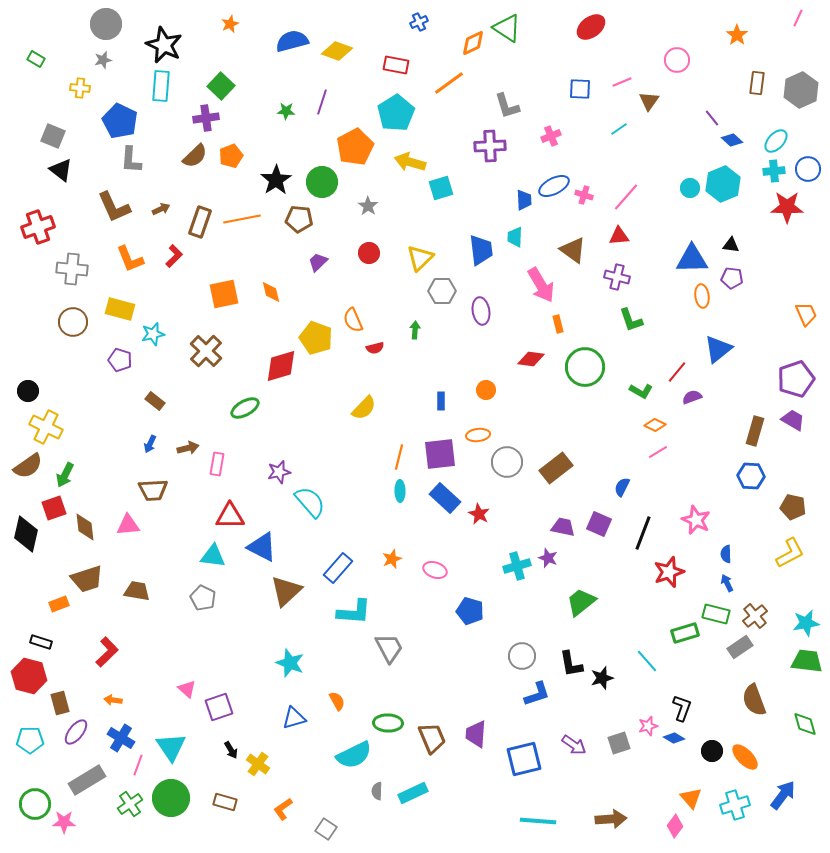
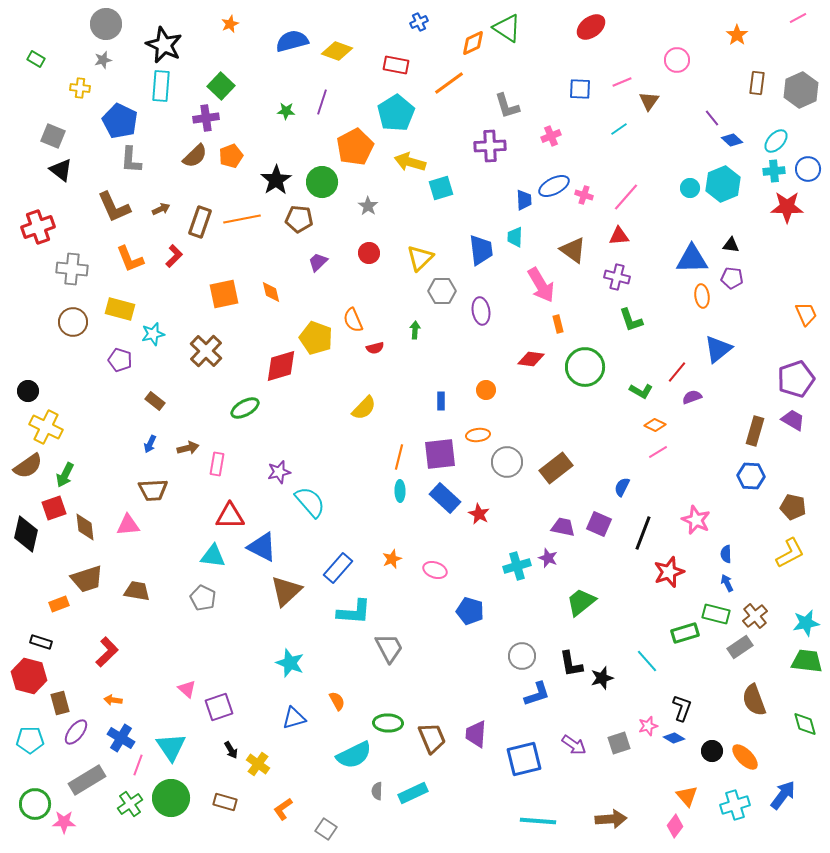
pink line at (798, 18): rotated 36 degrees clockwise
orange triangle at (691, 798): moved 4 px left, 2 px up
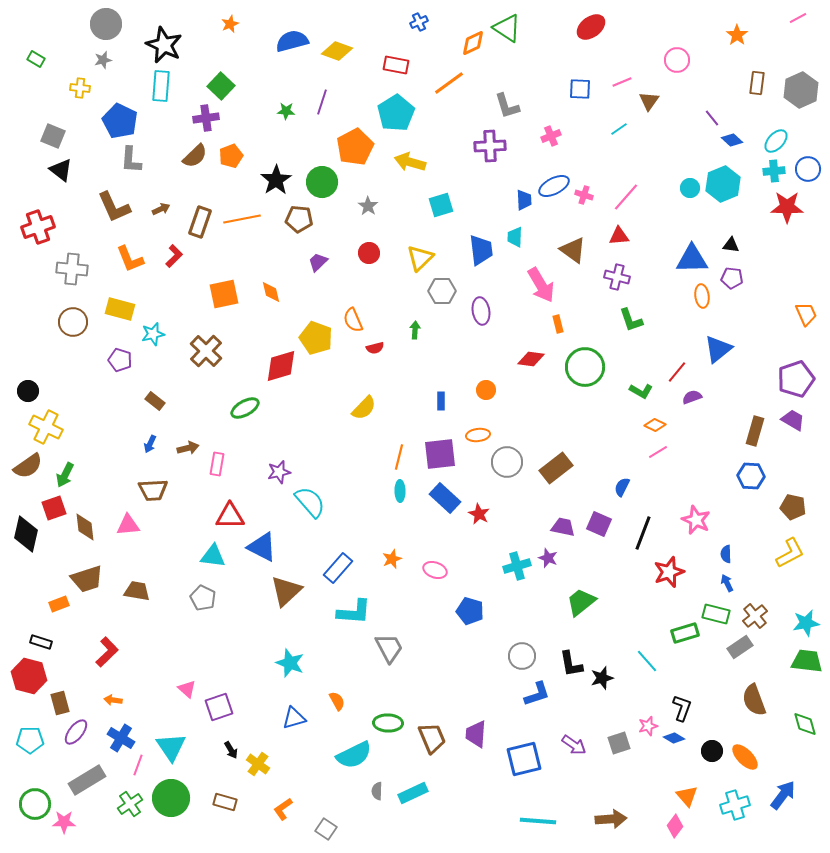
cyan square at (441, 188): moved 17 px down
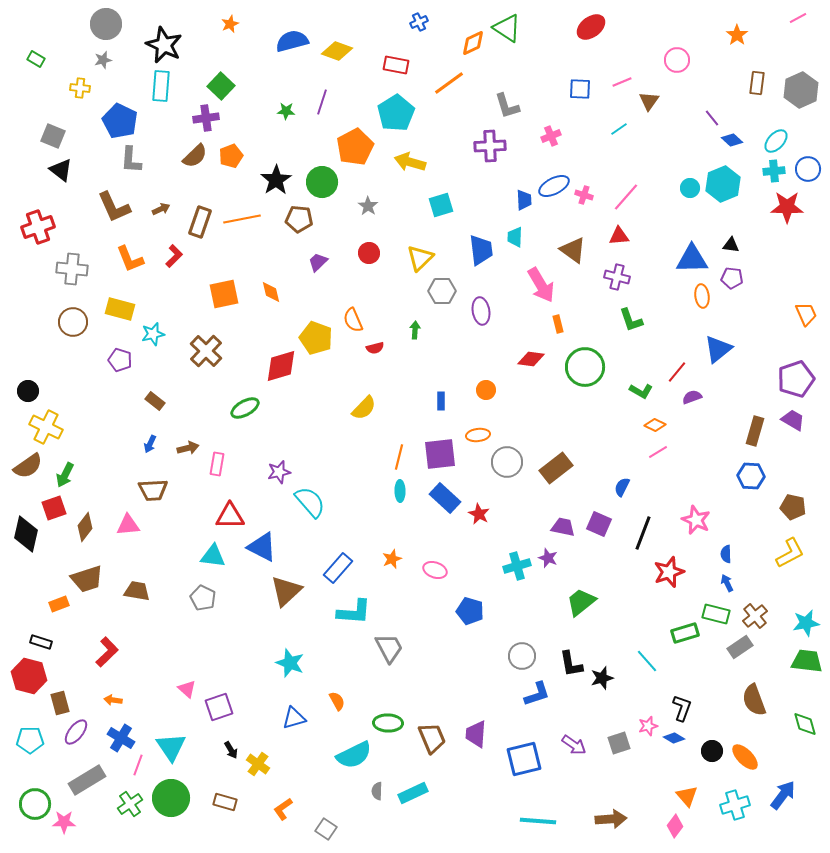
brown diamond at (85, 527): rotated 44 degrees clockwise
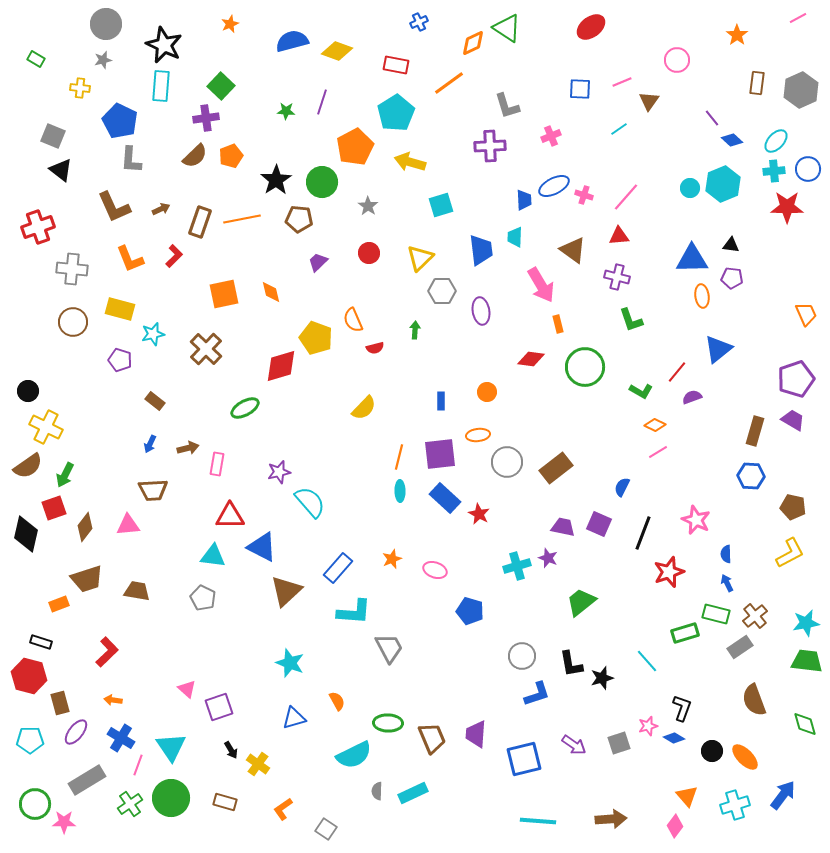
brown cross at (206, 351): moved 2 px up
orange circle at (486, 390): moved 1 px right, 2 px down
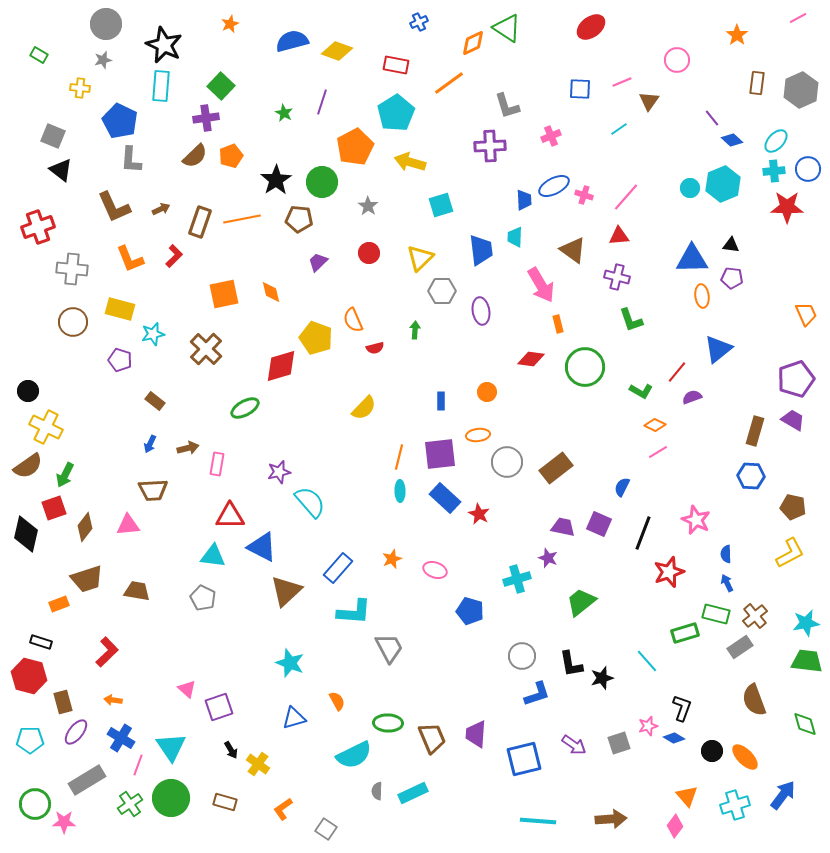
green rectangle at (36, 59): moved 3 px right, 4 px up
green star at (286, 111): moved 2 px left, 2 px down; rotated 24 degrees clockwise
cyan cross at (517, 566): moved 13 px down
brown rectangle at (60, 703): moved 3 px right, 1 px up
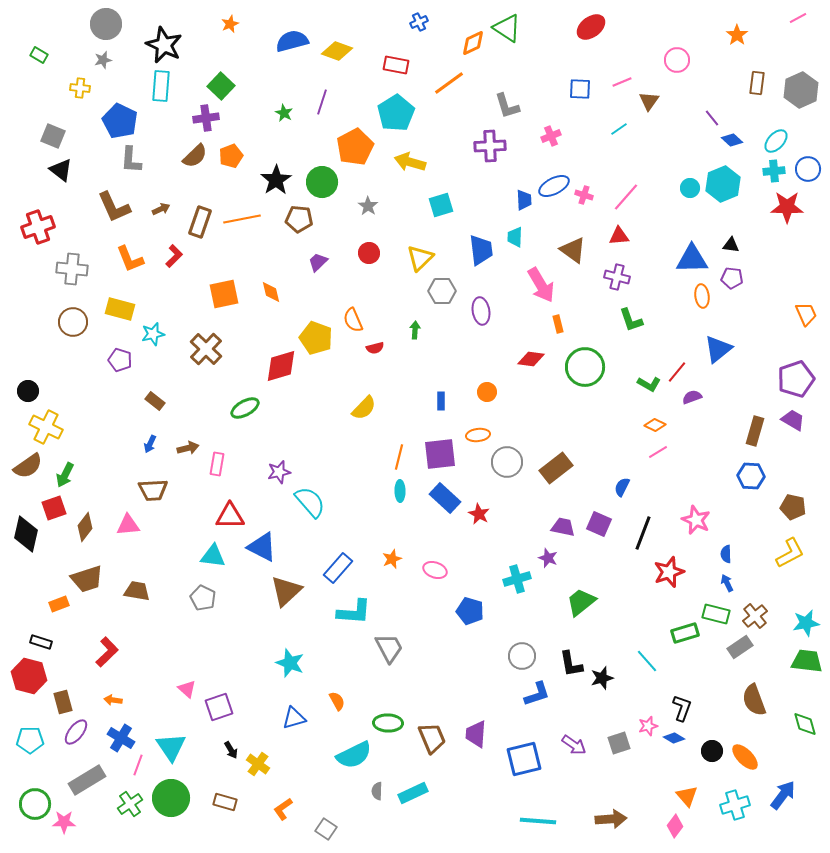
green L-shape at (641, 391): moved 8 px right, 7 px up
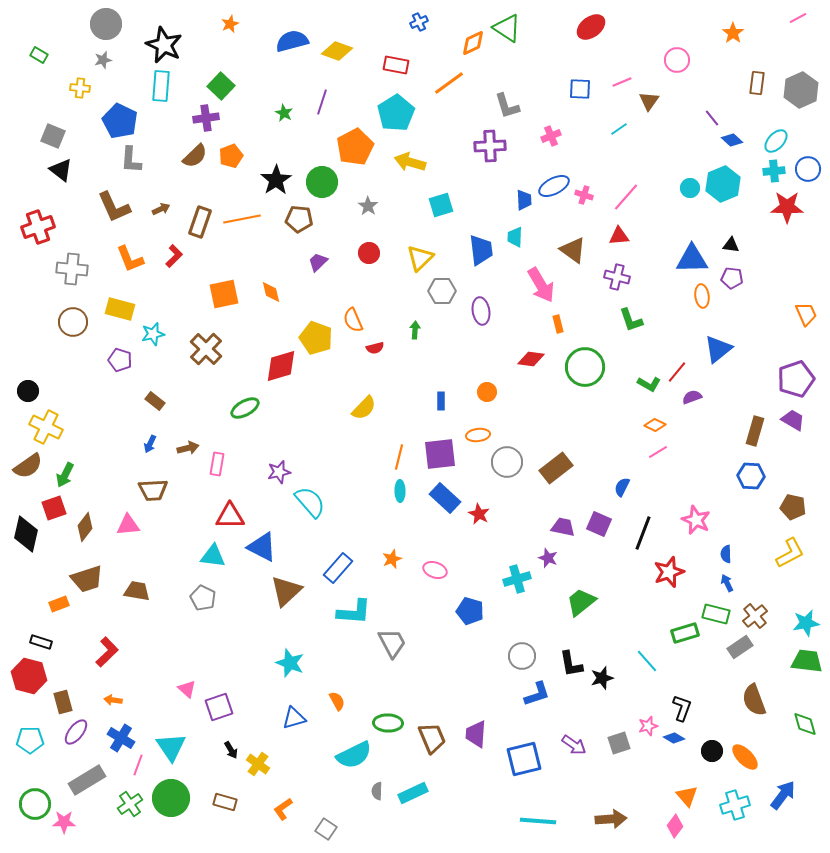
orange star at (737, 35): moved 4 px left, 2 px up
gray trapezoid at (389, 648): moved 3 px right, 5 px up
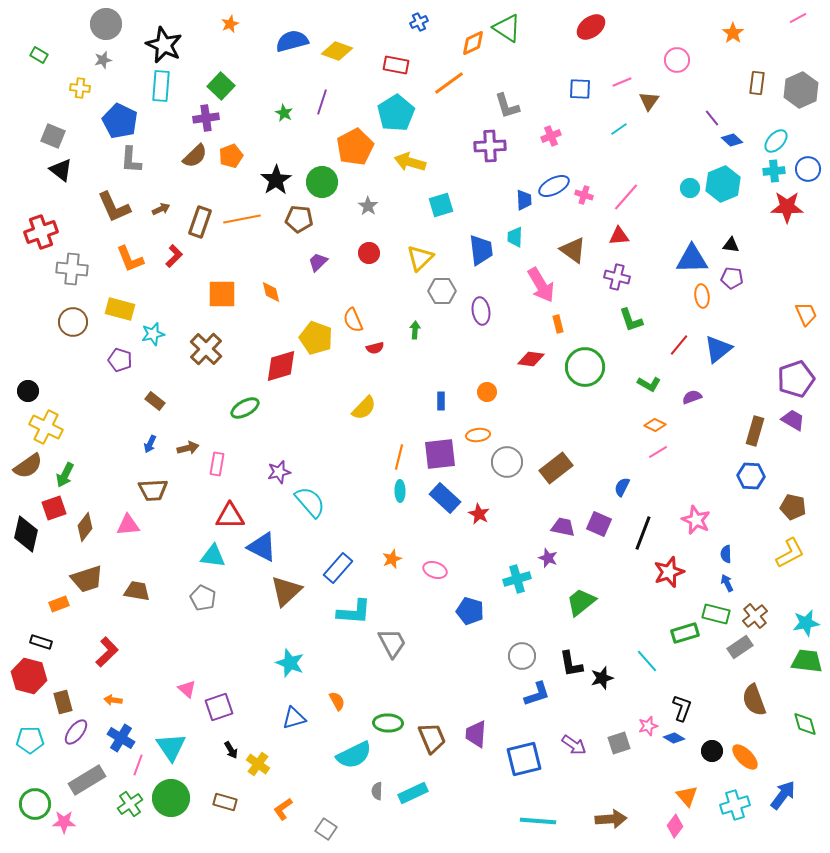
red cross at (38, 227): moved 3 px right, 5 px down
orange square at (224, 294): moved 2 px left; rotated 12 degrees clockwise
red line at (677, 372): moved 2 px right, 27 px up
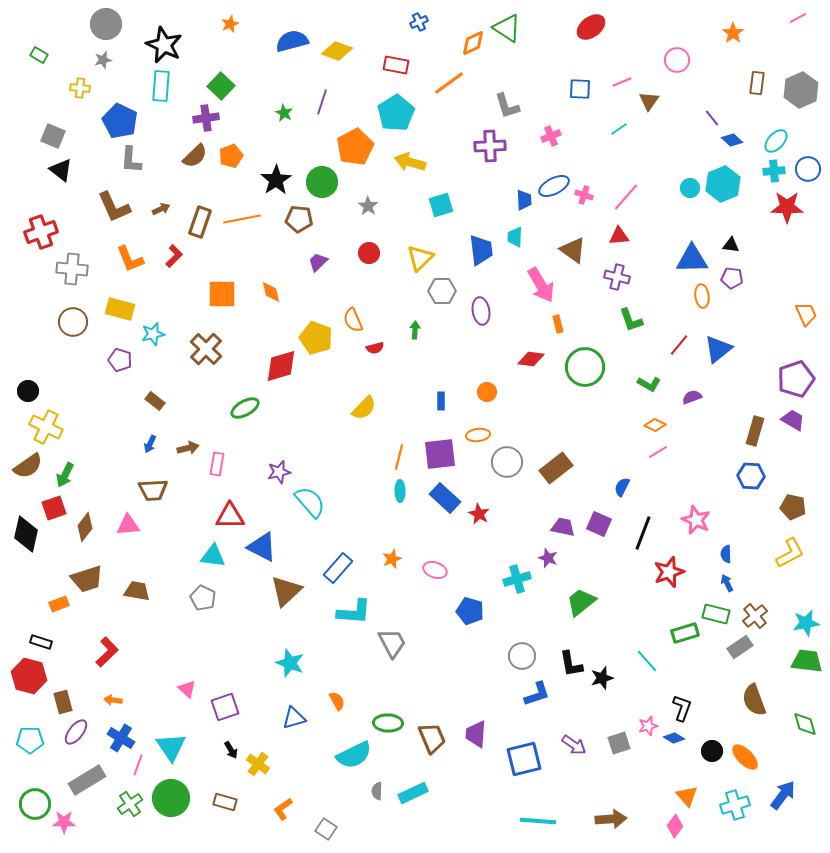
purple square at (219, 707): moved 6 px right
